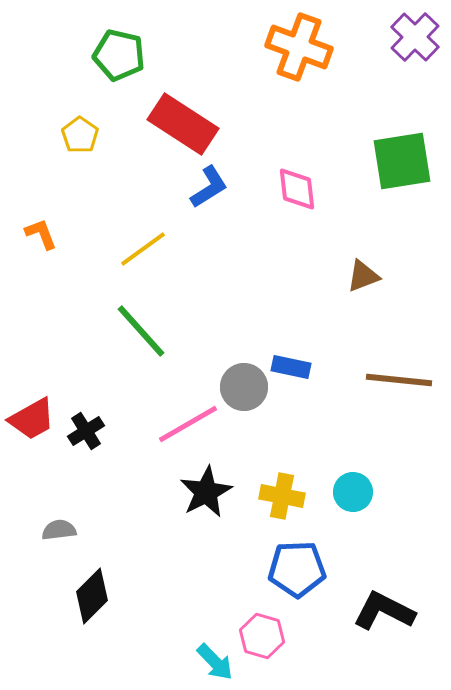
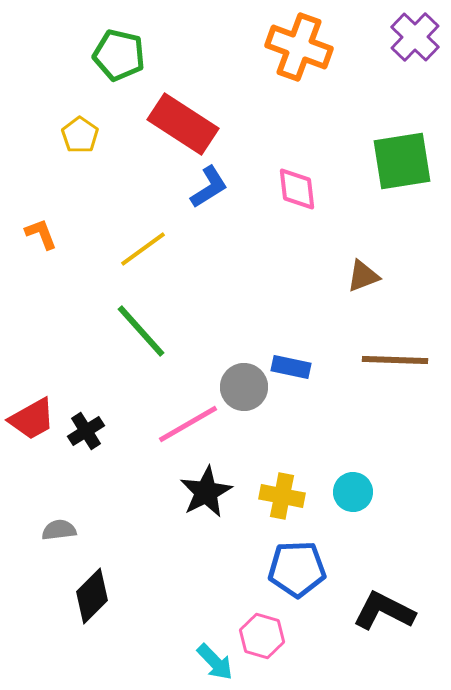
brown line: moved 4 px left, 20 px up; rotated 4 degrees counterclockwise
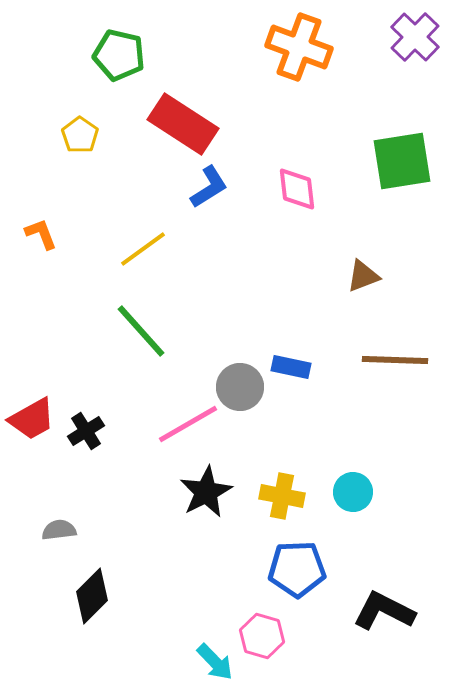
gray circle: moved 4 px left
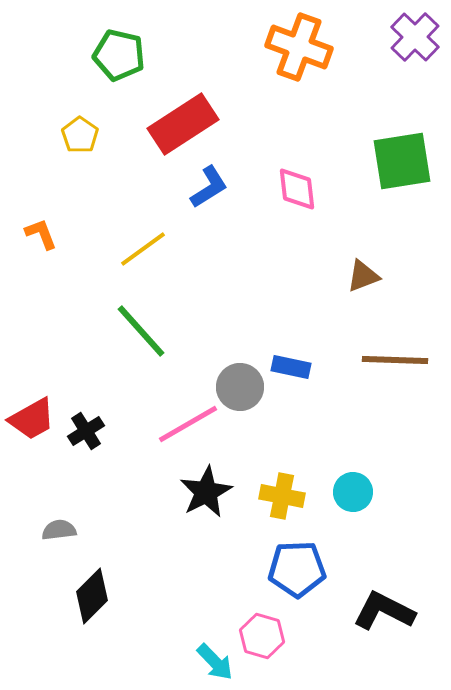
red rectangle: rotated 66 degrees counterclockwise
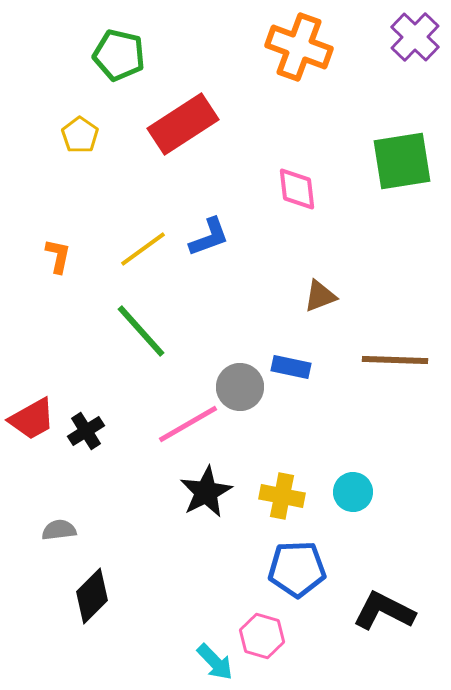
blue L-shape: moved 50 px down; rotated 12 degrees clockwise
orange L-shape: moved 17 px right, 22 px down; rotated 33 degrees clockwise
brown triangle: moved 43 px left, 20 px down
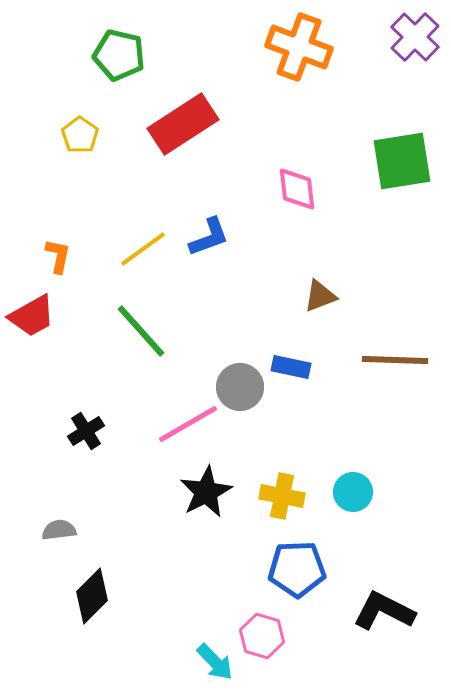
red trapezoid: moved 103 px up
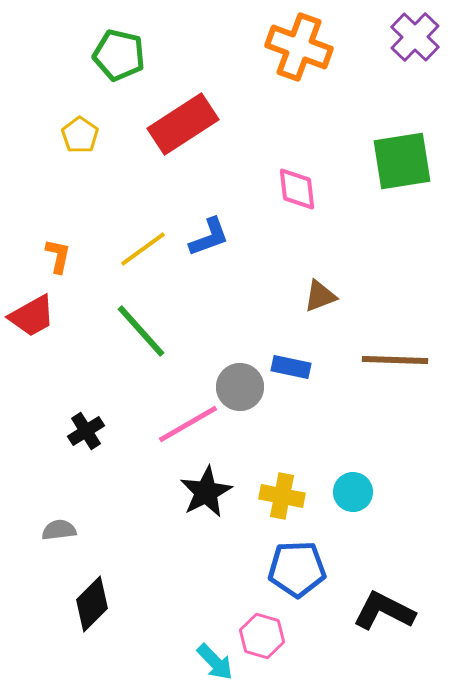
black diamond: moved 8 px down
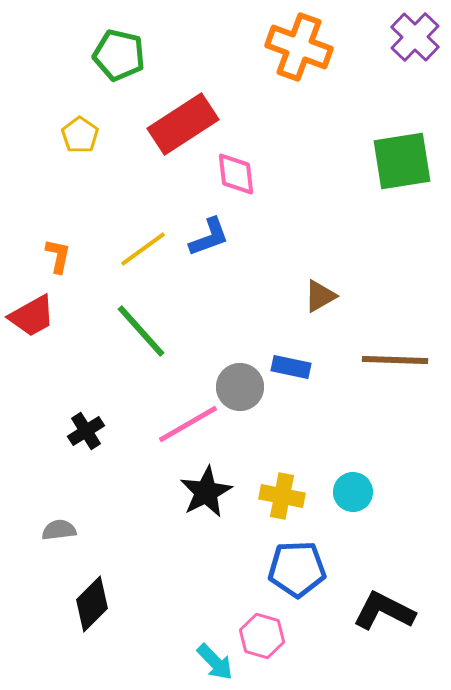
pink diamond: moved 61 px left, 15 px up
brown triangle: rotated 9 degrees counterclockwise
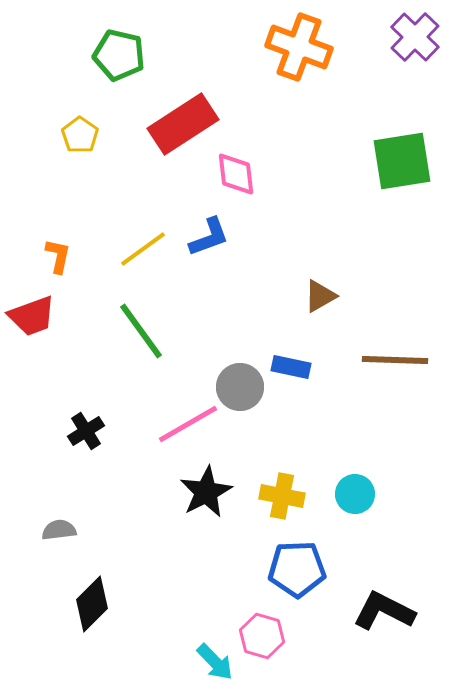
red trapezoid: rotated 9 degrees clockwise
green line: rotated 6 degrees clockwise
cyan circle: moved 2 px right, 2 px down
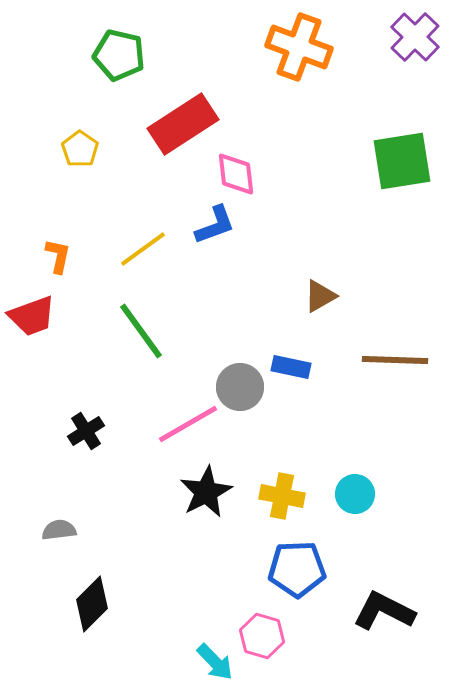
yellow pentagon: moved 14 px down
blue L-shape: moved 6 px right, 12 px up
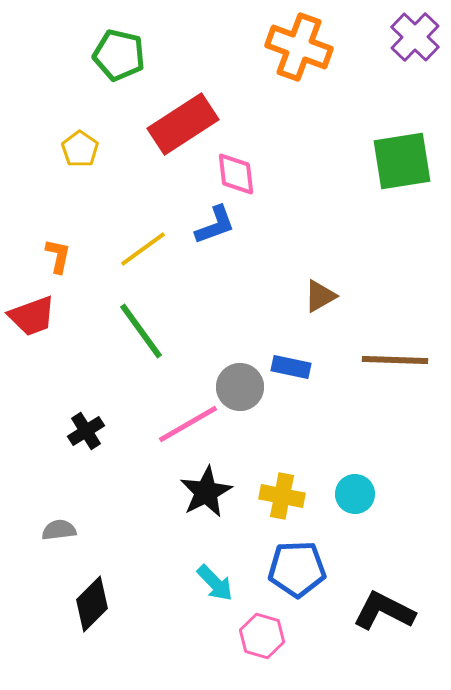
cyan arrow: moved 79 px up
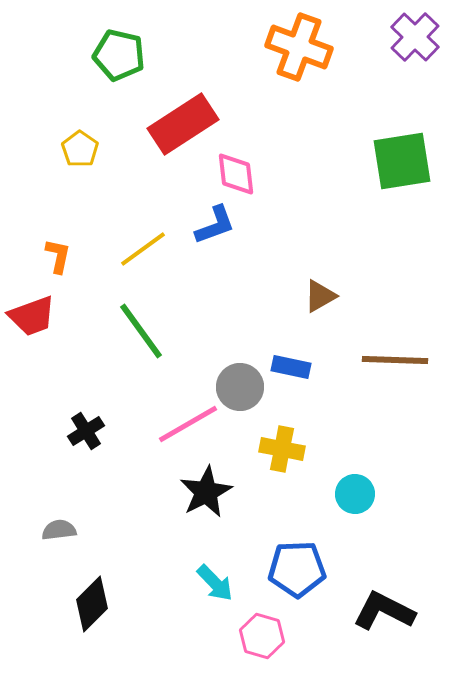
yellow cross: moved 47 px up
